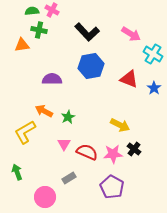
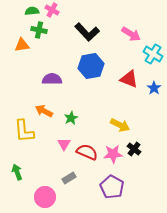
green star: moved 3 px right, 1 px down
yellow L-shape: moved 1 px left, 1 px up; rotated 65 degrees counterclockwise
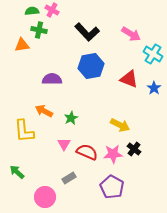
green arrow: rotated 28 degrees counterclockwise
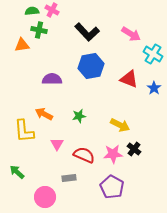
orange arrow: moved 3 px down
green star: moved 8 px right, 2 px up; rotated 16 degrees clockwise
pink triangle: moved 7 px left
red semicircle: moved 3 px left, 3 px down
gray rectangle: rotated 24 degrees clockwise
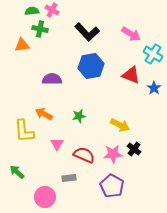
green cross: moved 1 px right, 1 px up
red triangle: moved 2 px right, 4 px up
purple pentagon: moved 1 px up
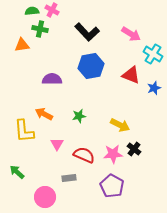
blue star: rotated 16 degrees clockwise
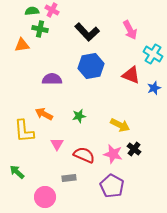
pink arrow: moved 1 px left, 4 px up; rotated 30 degrees clockwise
pink star: rotated 18 degrees clockwise
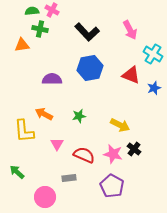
blue hexagon: moved 1 px left, 2 px down
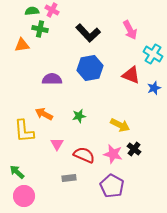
black L-shape: moved 1 px right, 1 px down
pink circle: moved 21 px left, 1 px up
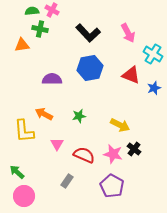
pink arrow: moved 2 px left, 3 px down
gray rectangle: moved 2 px left, 3 px down; rotated 48 degrees counterclockwise
